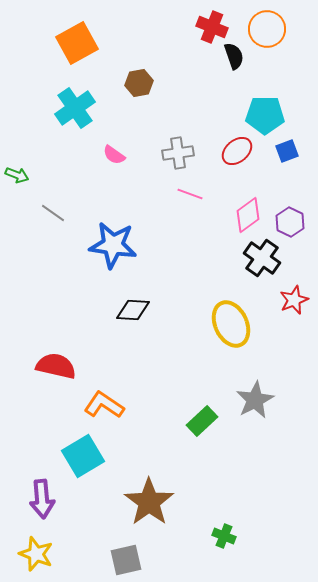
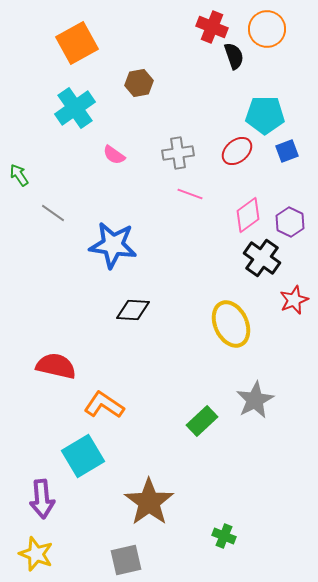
green arrow: moved 2 px right; rotated 145 degrees counterclockwise
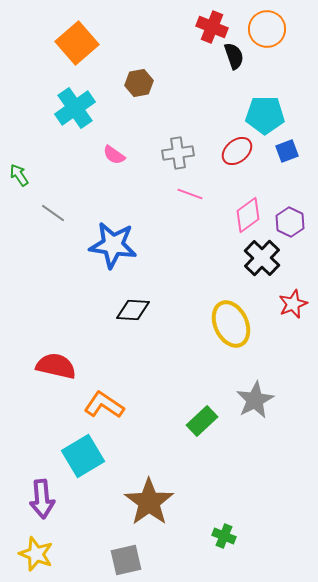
orange square: rotated 12 degrees counterclockwise
black cross: rotated 9 degrees clockwise
red star: moved 1 px left, 4 px down
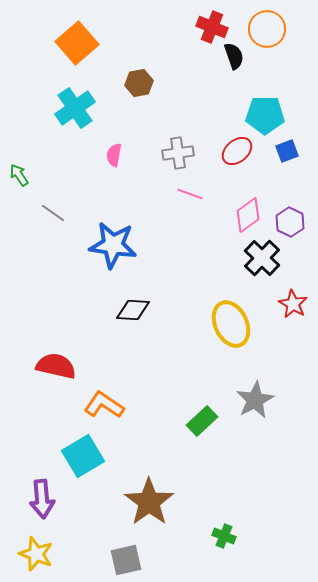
pink semicircle: rotated 65 degrees clockwise
red star: rotated 20 degrees counterclockwise
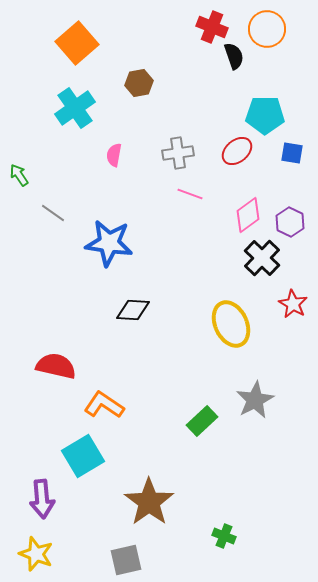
blue square: moved 5 px right, 2 px down; rotated 30 degrees clockwise
blue star: moved 4 px left, 2 px up
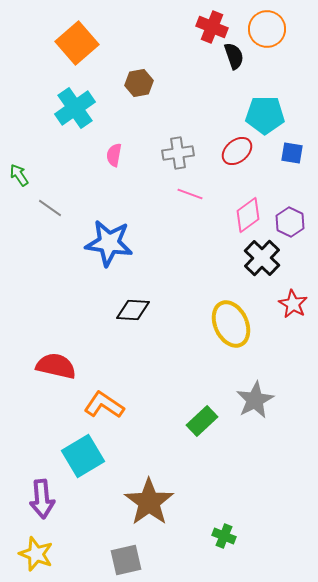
gray line: moved 3 px left, 5 px up
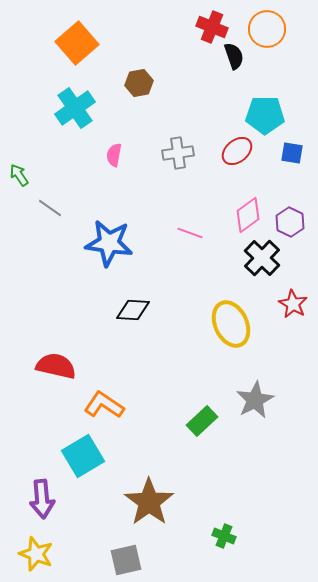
pink line: moved 39 px down
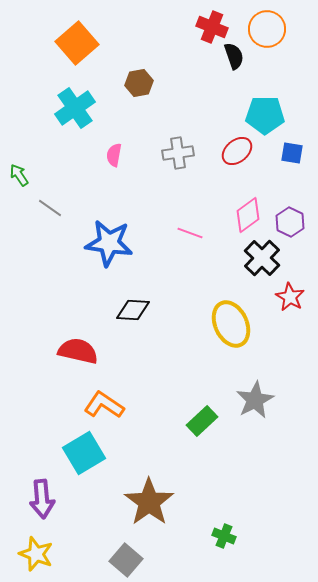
red star: moved 3 px left, 7 px up
red semicircle: moved 22 px right, 15 px up
cyan square: moved 1 px right, 3 px up
gray square: rotated 36 degrees counterclockwise
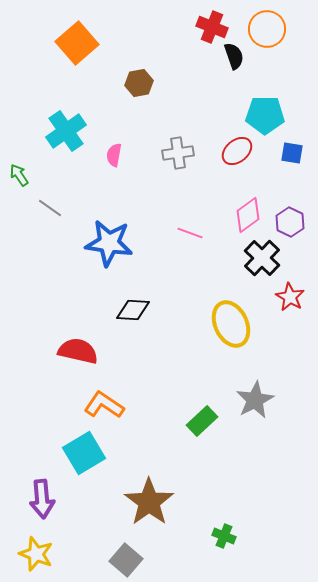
cyan cross: moved 9 px left, 23 px down
